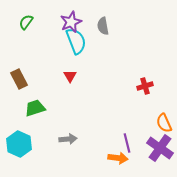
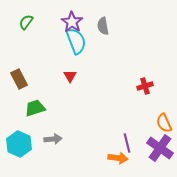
purple star: moved 1 px right; rotated 15 degrees counterclockwise
gray arrow: moved 15 px left
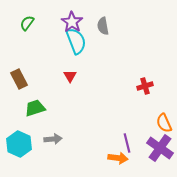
green semicircle: moved 1 px right, 1 px down
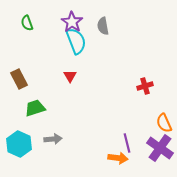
green semicircle: rotated 56 degrees counterclockwise
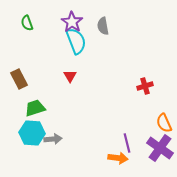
cyan hexagon: moved 13 px right, 11 px up; rotated 20 degrees counterclockwise
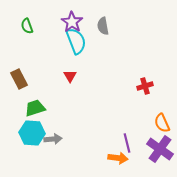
green semicircle: moved 3 px down
orange semicircle: moved 2 px left
purple cross: moved 1 px down
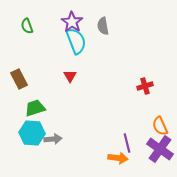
orange semicircle: moved 2 px left, 3 px down
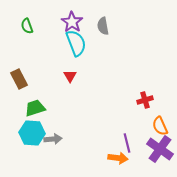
cyan semicircle: moved 2 px down
red cross: moved 14 px down
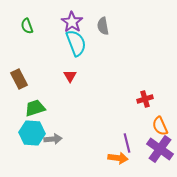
red cross: moved 1 px up
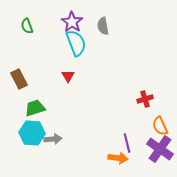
red triangle: moved 2 px left
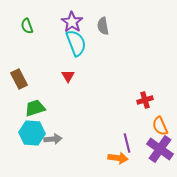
red cross: moved 1 px down
